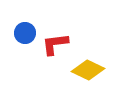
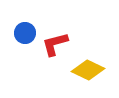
red L-shape: rotated 8 degrees counterclockwise
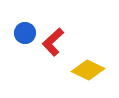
red L-shape: moved 2 px left, 2 px up; rotated 28 degrees counterclockwise
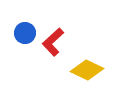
yellow diamond: moved 1 px left
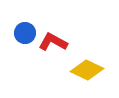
red L-shape: rotated 72 degrees clockwise
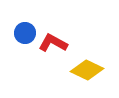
red L-shape: moved 1 px down
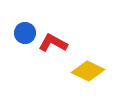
yellow diamond: moved 1 px right, 1 px down
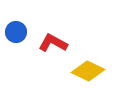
blue circle: moved 9 px left, 1 px up
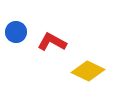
red L-shape: moved 1 px left, 1 px up
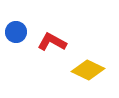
yellow diamond: moved 1 px up
